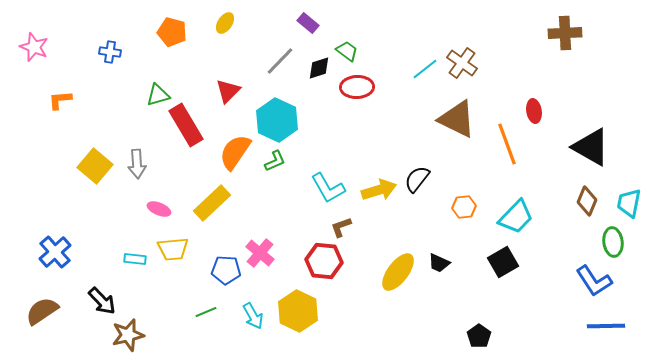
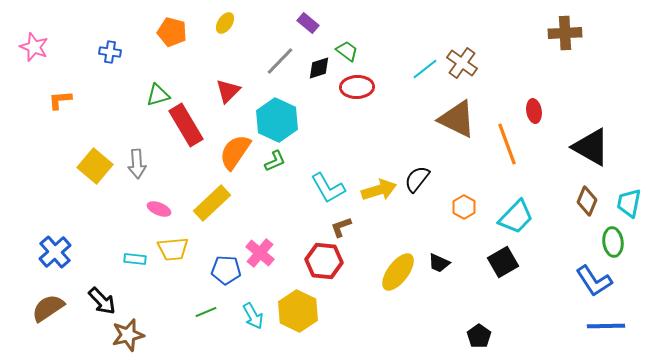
orange hexagon at (464, 207): rotated 25 degrees counterclockwise
brown semicircle at (42, 311): moved 6 px right, 3 px up
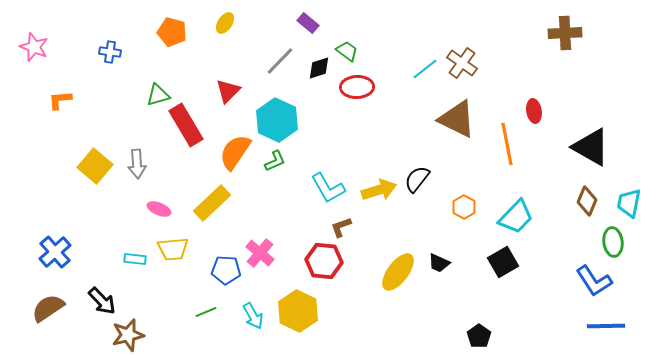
orange line at (507, 144): rotated 9 degrees clockwise
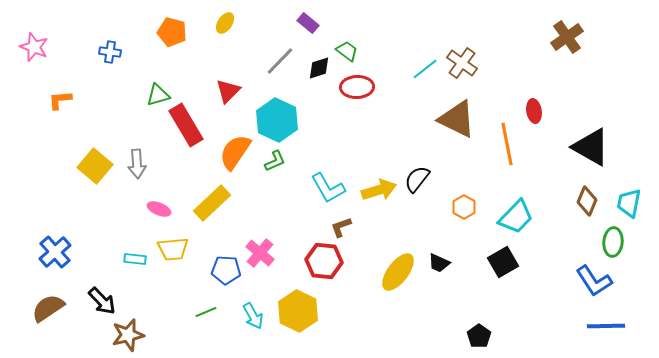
brown cross at (565, 33): moved 2 px right, 4 px down; rotated 32 degrees counterclockwise
green ellipse at (613, 242): rotated 12 degrees clockwise
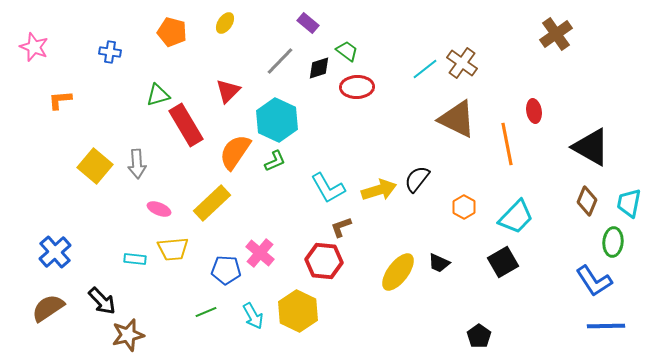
brown cross at (567, 37): moved 11 px left, 3 px up
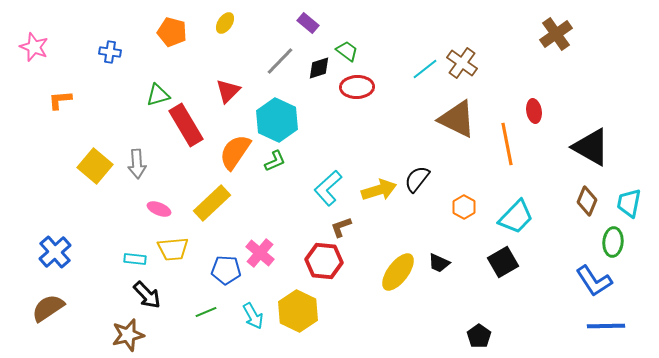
cyan L-shape at (328, 188): rotated 78 degrees clockwise
black arrow at (102, 301): moved 45 px right, 6 px up
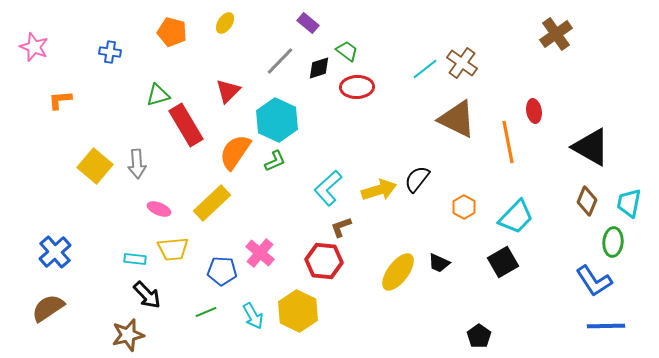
orange line at (507, 144): moved 1 px right, 2 px up
blue pentagon at (226, 270): moved 4 px left, 1 px down
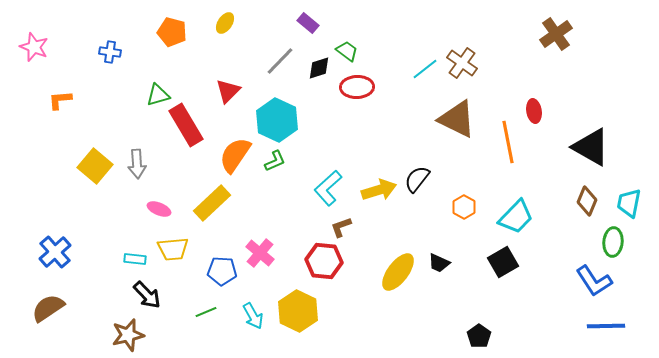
orange semicircle at (235, 152): moved 3 px down
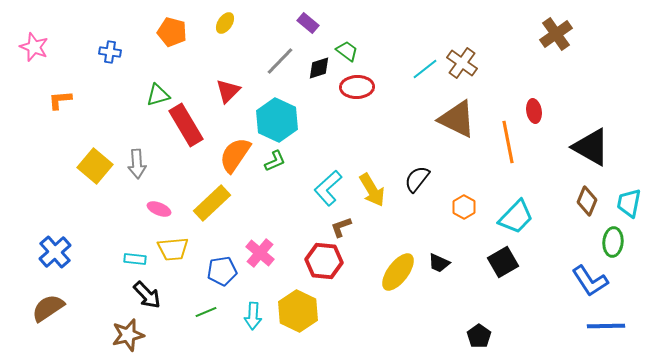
yellow arrow at (379, 190): moved 7 px left; rotated 76 degrees clockwise
blue pentagon at (222, 271): rotated 12 degrees counterclockwise
blue L-shape at (594, 281): moved 4 px left
cyan arrow at (253, 316): rotated 32 degrees clockwise
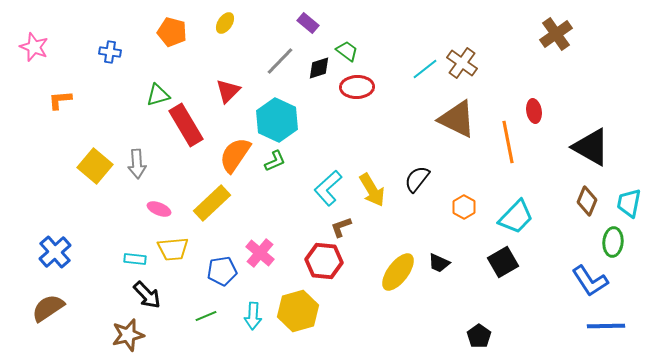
yellow hexagon at (298, 311): rotated 18 degrees clockwise
green line at (206, 312): moved 4 px down
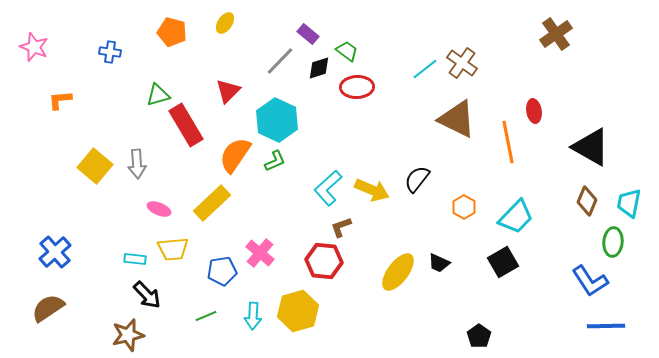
purple rectangle at (308, 23): moved 11 px down
yellow arrow at (372, 190): rotated 36 degrees counterclockwise
